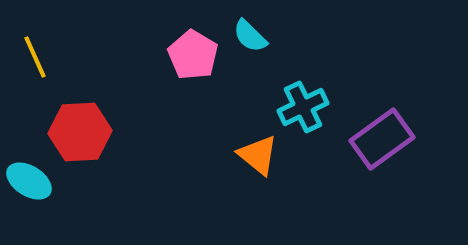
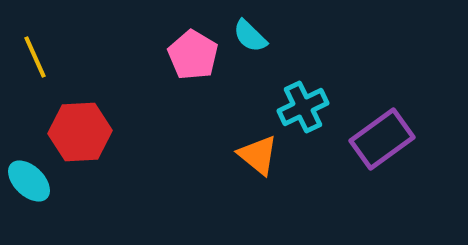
cyan ellipse: rotated 12 degrees clockwise
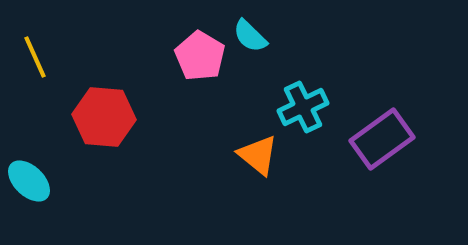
pink pentagon: moved 7 px right, 1 px down
red hexagon: moved 24 px right, 15 px up; rotated 8 degrees clockwise
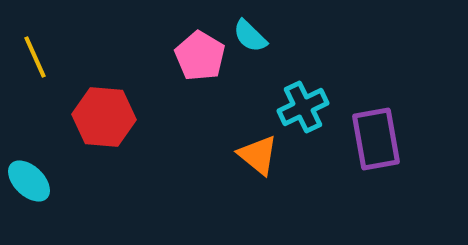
purple rectangle: moved 6 px left; rotated 64 degrees counterclockwise
